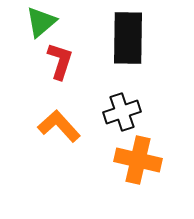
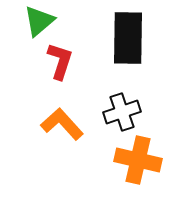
green triangle: moved 2 px left, 1 px up
orange L-shape: moved 3 px right, 2 px up
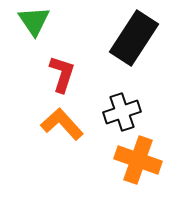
green triangle: moved 5 px left; rotated 24 degrees counterclockwise
black rectangle: moved 6 px right; rotated 32 degrees clockwise
red L-shape: moved 2 px right, 13 px down
orange cross: rotated 6 degrees clockwise
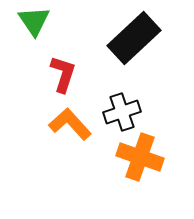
black rectangle: rotated 14 degrees clockwise
red L-shape: moved 1 px right
orange L-shape: moved 8 px right
orange cross: moved 2 px right, 3 px up
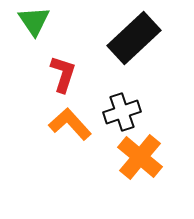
orange cross: rotated 21 degrees clockwise
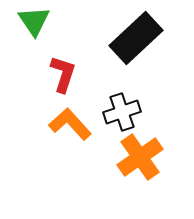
black rectangle: moved 2 px right
orange cross: rotated 15 degrees clockwise
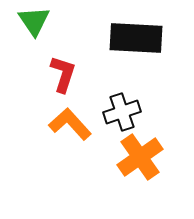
black rectangle: rotated 46 degrees clockwise
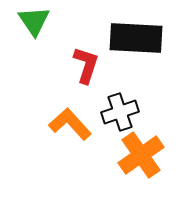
red L-shape: moved 23 px right, 9 px up
black cross: moved 2 px left
orange cross: moved 1 px right, 2 px up
